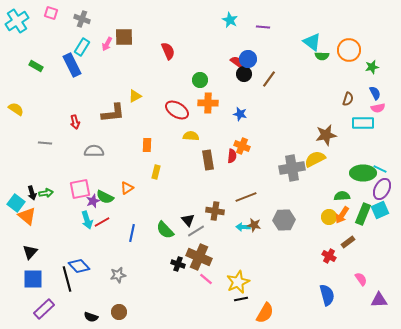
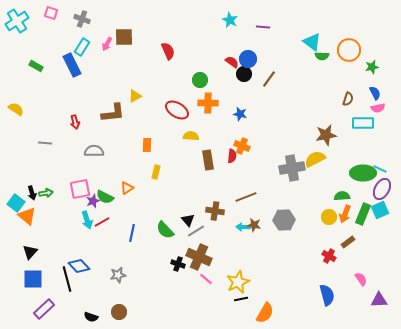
red semicircle at (237, 62): moved 5 px left
orange arrow at (342, 215): moved 3 px right, 1 px up; rotated 12 degrees counterclockwise
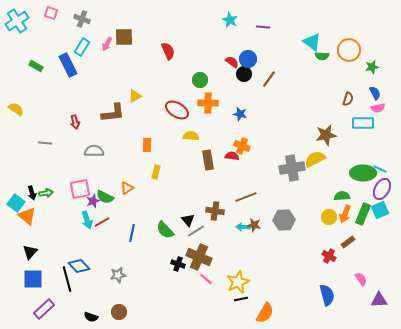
blue rectangle at (72, 65): moved 4 px left
red semicircle at (232, 156): rotated 88 degrees counterclockwise
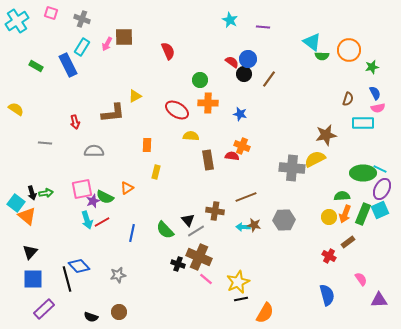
gray cross at (292, 168): rotated 15 degrees clockwise
pink square at (80, 189): moved 2 px right
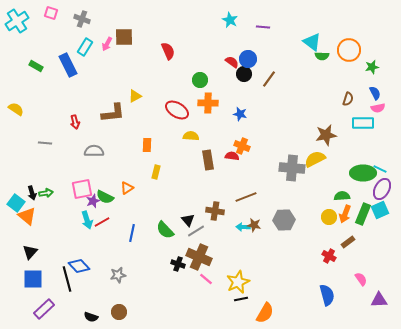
cyan rectangle at (82, 47): moved 3 px right
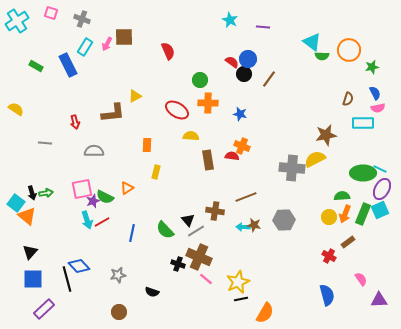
black semicircle at (91, 317): moved 61 px right, 25 px up
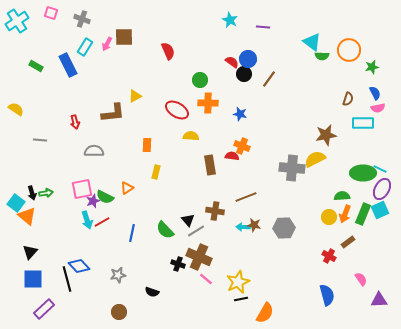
gray line at (45, 143): moved 5 px left, 3 px up
brown rectangle at (208, 160): moved 2 px right, 5 px down
gray hexagon at (284, 220): moved 8 px down
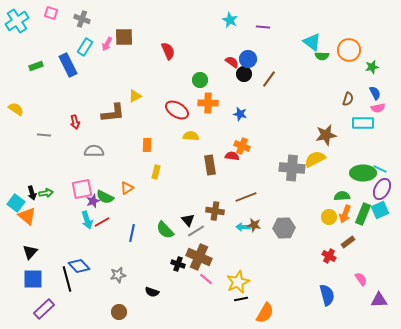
green rectangle at (36, 66): rotated 48 degrees counterclockwise
gray line at (40, 140): moved 4 px right, 5 px up
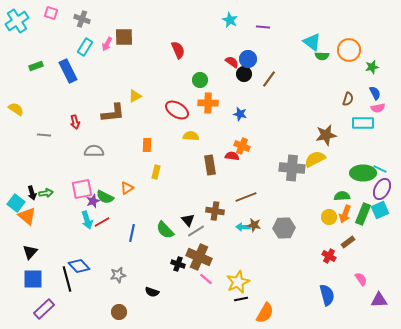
red semicircle at (168, 51): moved 10 px right, 1 px up
blue rectangle at (68, 65): moved 6 px down
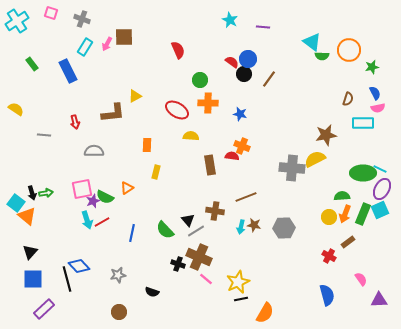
green rectangle at (36, 66): moved 4 px left, 2 px up; rotated 72 degrees clockwise
cyan arrow at (243, 227): moved 2 px left; rotated 80 degrees counterclockwise
